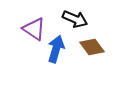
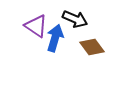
purple triangle: moved 2 px right, 3 px up
blue arrow: moved 1 px left, 11 px up
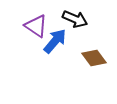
blue arrow: moved 3 px down; rotated 24 degrees clockwise
brown diamond: moved 2 px right, 11 px down
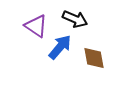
blue arrow: moved 5 px right, 6 px down
brown diamond: rotated 25 degrees clockwise
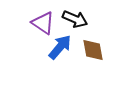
purple triangle: moved 7 px right, 3 px up
brown diamond: moved 1 px left, 8 px up
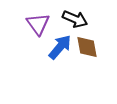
purple triangle: moved 5 px left, 1 px down; rotated 20 degrees clockwise
brown diamond: moved 6 px left, 3 px up
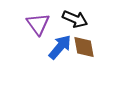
brown diamond: moved 3 px left
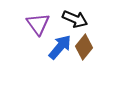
brown diamond: rotated 50 degrees clockwise
